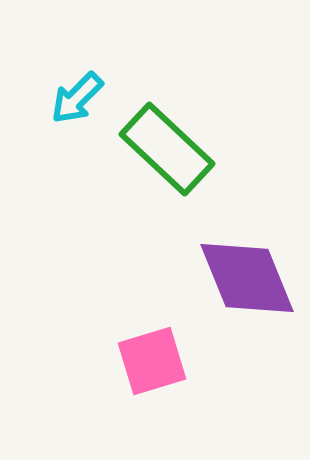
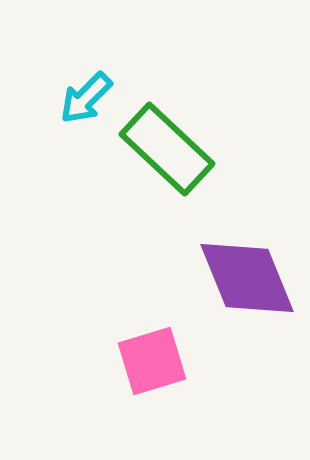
cyan arrow: moved 9 px right
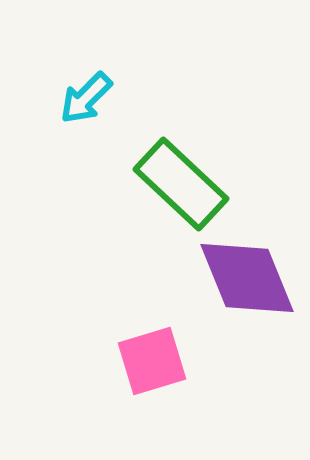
green rectangle: moved 14 px right, 35 px down
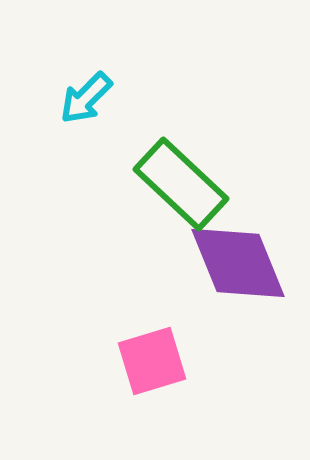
purple diamond: moved 9 px left, 15 px up
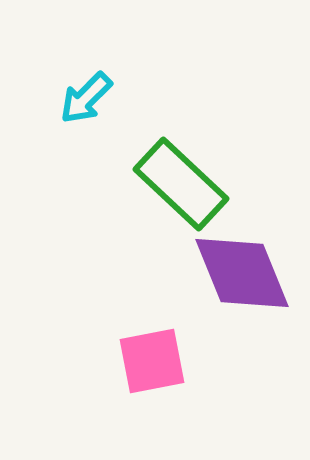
purple diamond: moved 4 px right, 10 px down
pink square: rotated 6 degrees clockwise
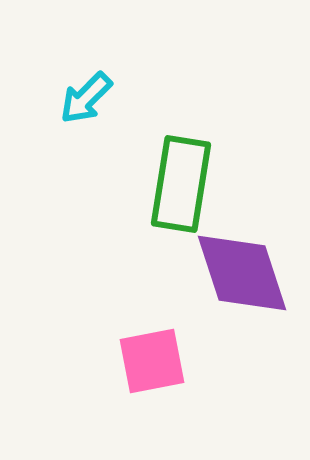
green rectangle: rotated 56 degrees clockwise
purple diamond: rotated 4 degrees clockwise
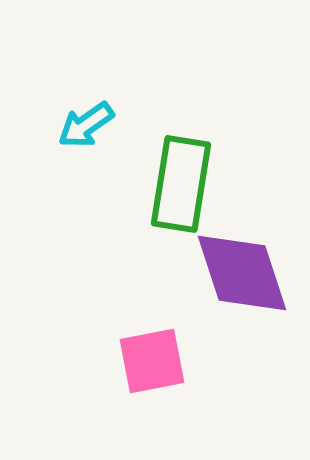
cyan arrow: moved 27 px down; rotated 10 degrees clockwise
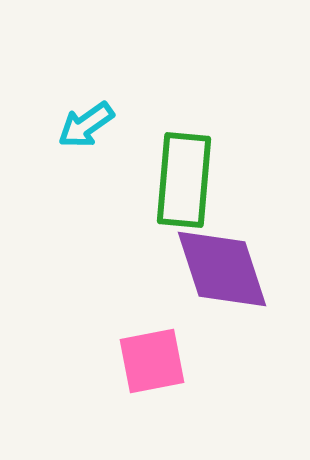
green rectangle: moved 3 px right, 4 px up; rotated 4 degrees counterclockwise
purple diamond: moved 20 px left, 4 px up
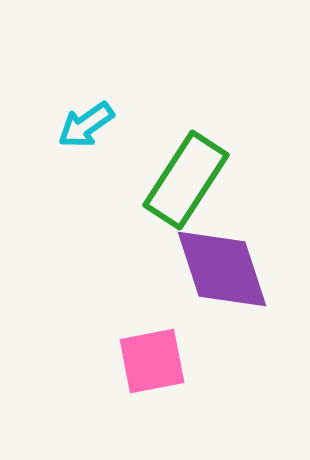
green rectangle: moved 2 px right; rotated 28 degrees clockwise
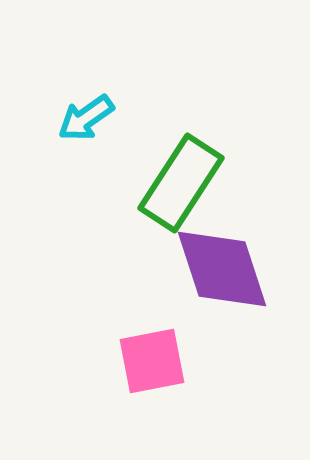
cyan arrow: moved 7 px up
green rectangle: moved 5 px left, 3 px down
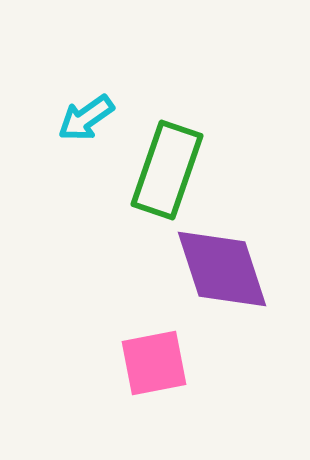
green rectangle: moved 14 px left, 13 px up; rotated 14 degrees counterclockwise
pink square: moved 2 px right, 2 px down
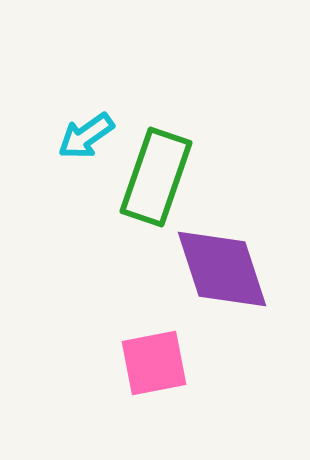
cyan arrow: moved 18 px down
green rectangle: moved 11 px left, 7 px down
